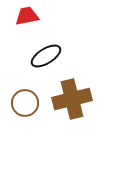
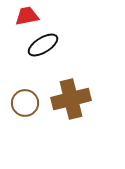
black ellipse: moved 3 px left, 11 px up
brown cross: moved 1 px left
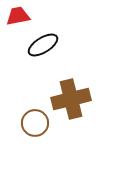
red trapezoid: moved 9 px left
brown circle: moved 10 px right, 20 px down
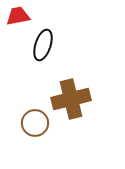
black ellipse: rotated 40 degrees counterclockwise
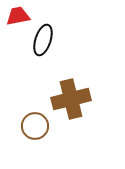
black ellipse: moved 5 px up
brown circle: moved 3 px down
